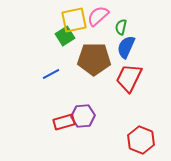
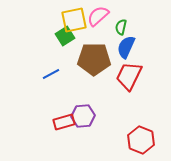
red trapezoid: moved 2 px up
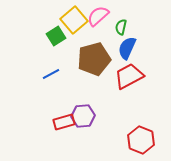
yellow square: rotated 28 degrees counterclockwise
green square: moved 9 px left
blue semicircle: moved 1 px right, 1 px down
brown pentagon: rotated 16 degrees counterclockwise
red trapezoid: rotated 36 degrees clockwise
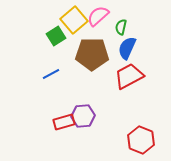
brown pentagon: moved 2 px left, 5 px up; rotated 16 degrees clockwise
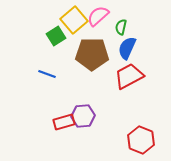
blue line: moved 4 px left; rotated 48 degrees clockwise
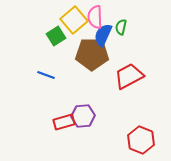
pink semicircle: moved 3 px left, 1 px down; rotated 50 degrees counterclockwise
blue semicircle: moved 24 px left, 13 px up
blue line: moved 1 px left, 1 px down
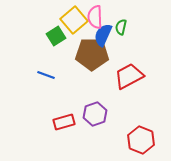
purple hexagon: moved 12 px right, 2 px up; rotated 15 degrees counterclockwise
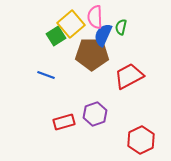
yellow square: moved 3 px left, 4 px down
red hexagon: rotated 12 degrees clockwise
